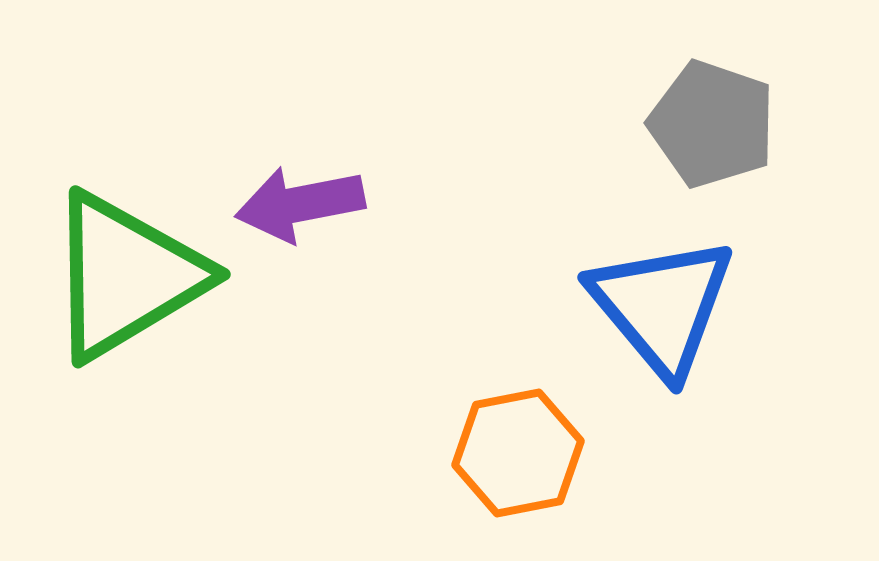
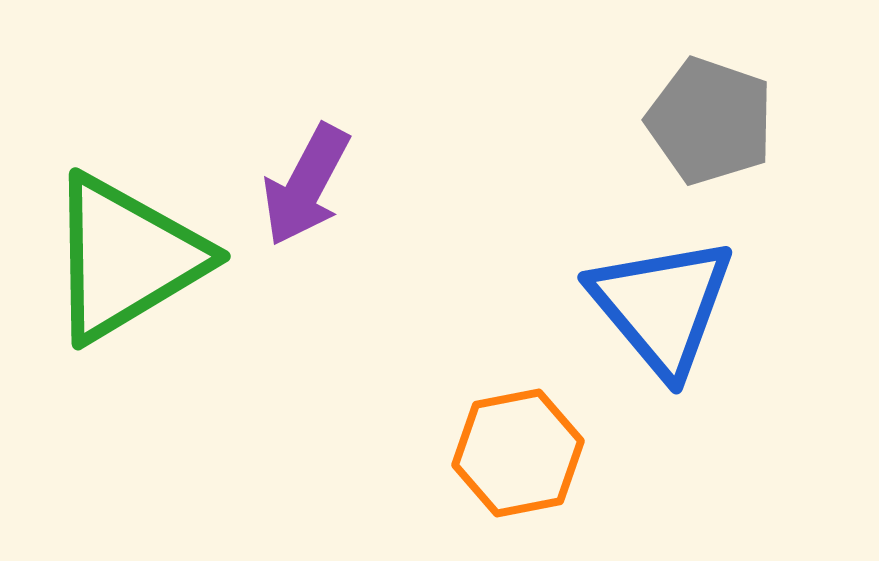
gray pentagon: moved 2 px left, 3 px up
purple arrow: moved 6 px right, 19 px up; rotated 51 degrees counterclockwise
green triangle: moved 18 px up
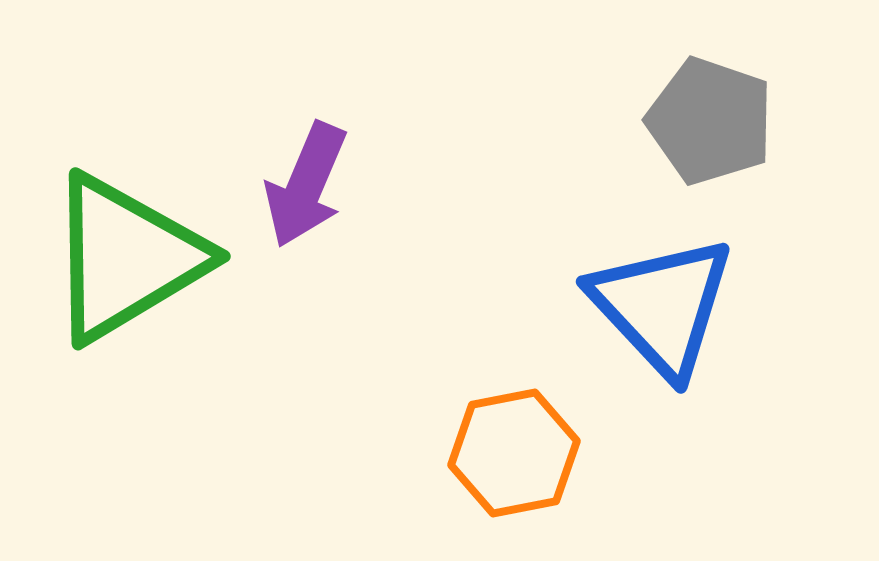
purple arrow: rotated 5 degrees counterclockwise
blue triangle: rotated 3 degrees counterclockwise
orange hexagon: moved 4 px left
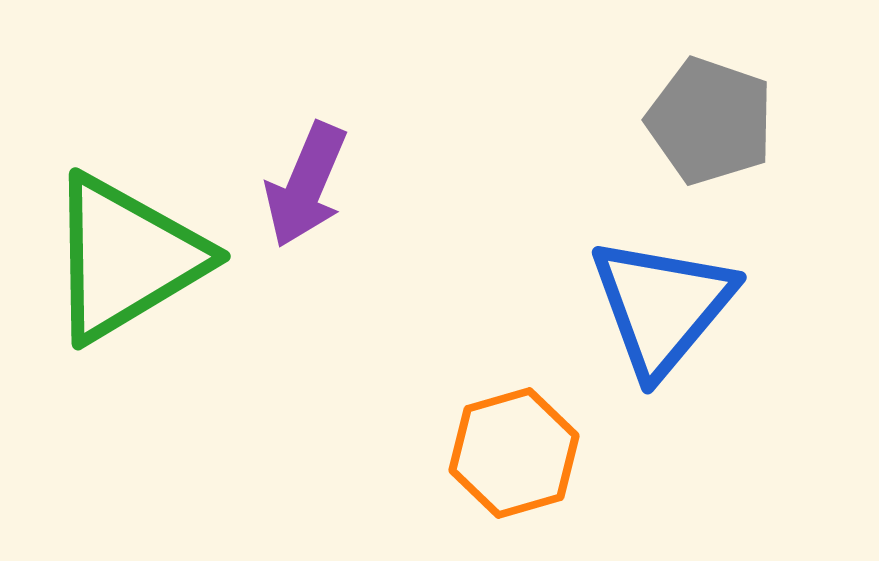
blue triangle: rotated 23 degrees clockwise
orange hexagon: rotated 5 degrees counterclockwise
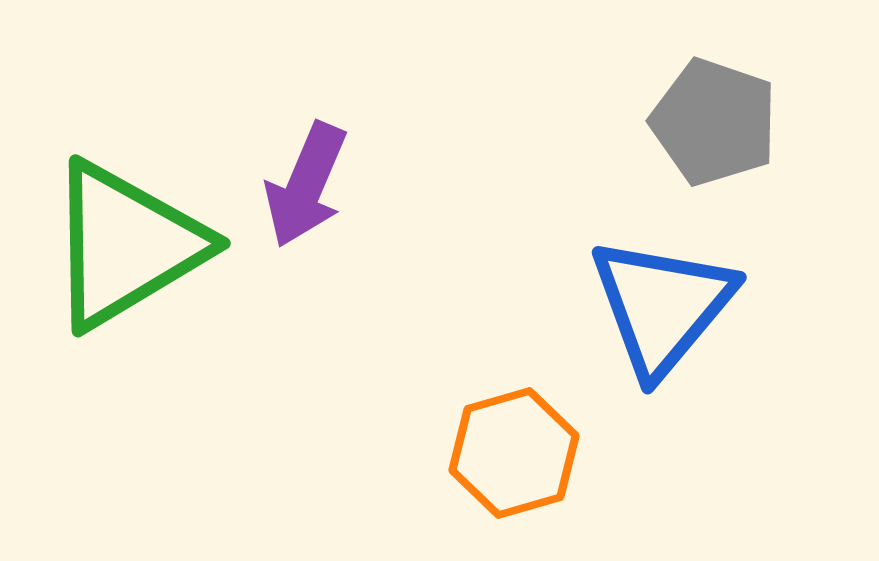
gray pentagon: moved 4 px right, 1 px down
green triangle: moved 13 px up
